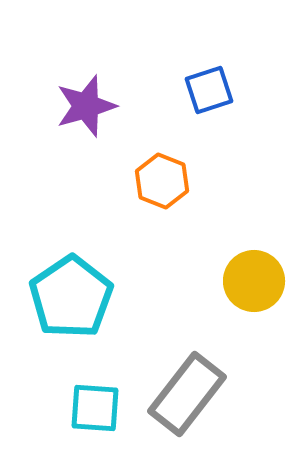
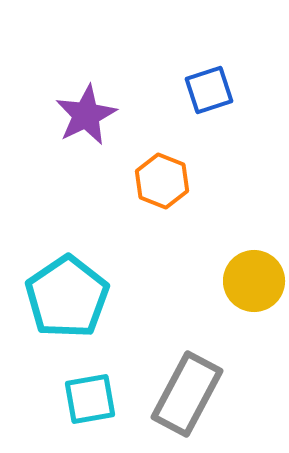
purple star: moved 9 px down; rotated 10 degrees counterclockwise
cyan pentagon: moved 4 px left
gray rectangle: rotated 10 degrees counterclockwise
cyan square: moved 5 px left, 9 px up; rotated 14 degrees counterclockwise
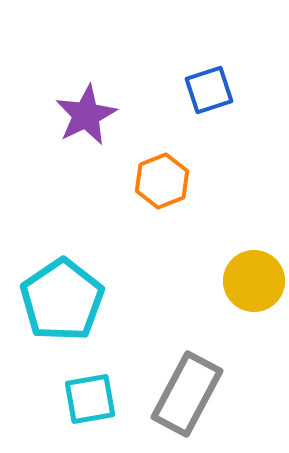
orange hexagon: rotated 16 degrees clockwise
cyan pentagon: moved 5 px left, 3 px down
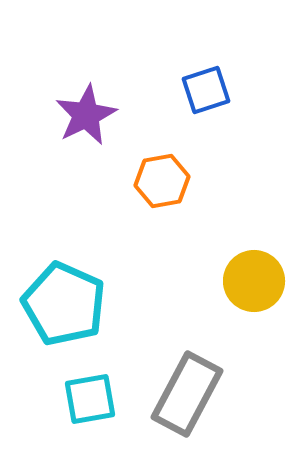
blue square: moved 3 px left
orange hexagon: rotated 12 degrees clockwise
cyan pentagon: moved 2 px right, 4 px down; rotated 14 degrees counterclockwise
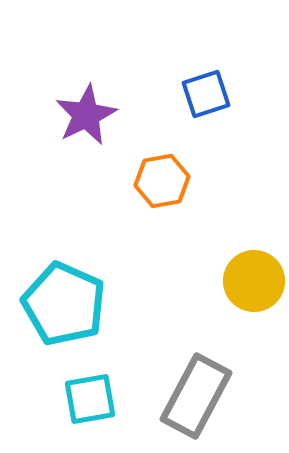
blue square: moved 4 px down
gray rectangle: moved 9 px right, 2 px down
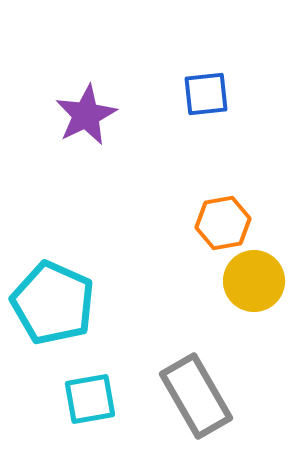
blue square: rotated 12 degrees clockwise
orange hexagon: moved 61 px right, 42 px down
cyan pentagon: moved 11 px left, 1 px up
gray rectangle: rotated 58 degrees counterclockwise
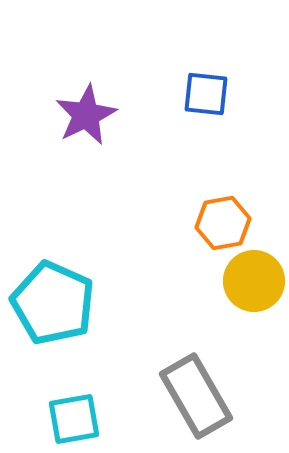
blue square: rotated 12 degrees clockwise
cyan square: moved 16 px left, 20 px down
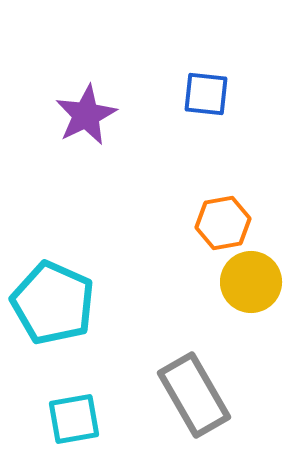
yellow circle: moved 3 px left, 1 px down
gray rectangle: moved 2 px left, 1 px up
